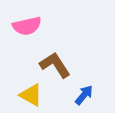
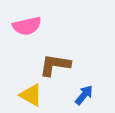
brown L-shape: rotated 48 degrees counterclockwise
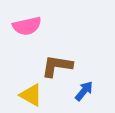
brown L-shape: moved 2 px right, 1 px down
blue arrow: moved 4 px up
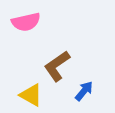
pink semicircle: moved 1 px left, 4 px up
brown L-shape: rotated 44 degrees counterclockwise
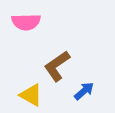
pink semicircle: rotated 12 degrees clockwise
blue arrow: rotated 10 degrees clockwise
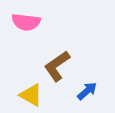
pink semicircle: rotated 8 degrees clockwise
blue arrow: moved 3 px right
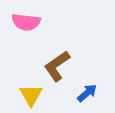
blue arrow: moved 2 px down
yellow triangle: rotated 30 degrees clockwise
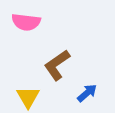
brown L-shape: moved 1 px up
yellow triangle: moved 3 px left, 2 px down
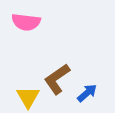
brown L-shape: moved 14 px down
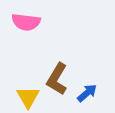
brown L-shape: rotated 24 degrees counterclockwise
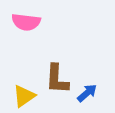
brown L-shape: rotated 28 degrees counterclockwise
yellow triangle: moved 4 px left, 1 px up; rotated 25 degrees clockwise
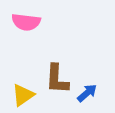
yellow triangle: moved 1 px left, 1 px up
